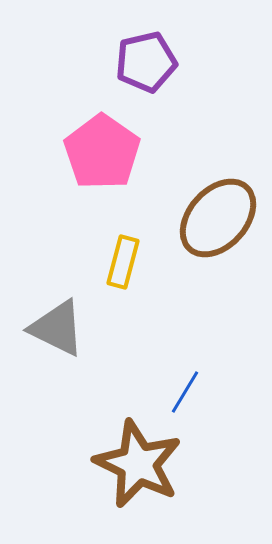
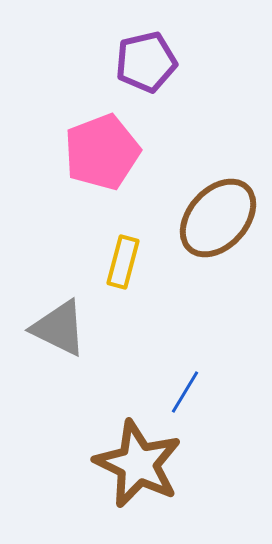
pink pentagon: rotated 16 degrees clockwise
gray triangle: moved 2 px right
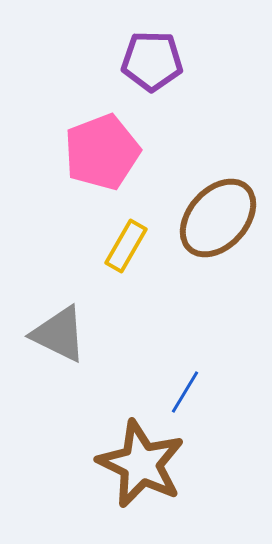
purple pentagon: moved 6 px right, 1 px up; rotated 14 degrees clockwise
yellow rectangle: moved 3 px right, 16 px up; rotated 15 degrees clockwise
gray triangle: moved 6 px down
brown star: moved 3 px right
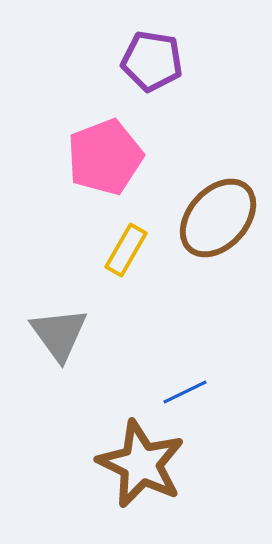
purple pentagon: rotated 8 degrees clockwise
pink pentagon: moved 3 px right, 5 px down
yellow rectangle: moved 4 px down
gray triangle: rotated 28 degrees clockwise
blue line: rotated 33 degrees clockwise
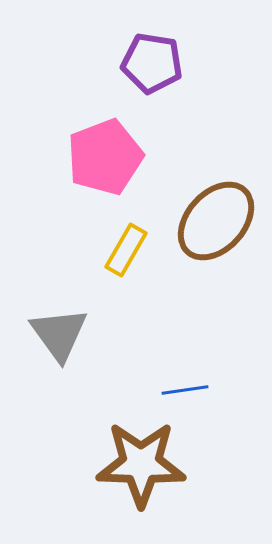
purple pentagon: moved 2 px down
brown ellipse: moved 2 px left, 3 px down
blue line: moved 2 px up; rotated 18 degrees clockwise
brown star: rotated 24 degrees counterclockwise
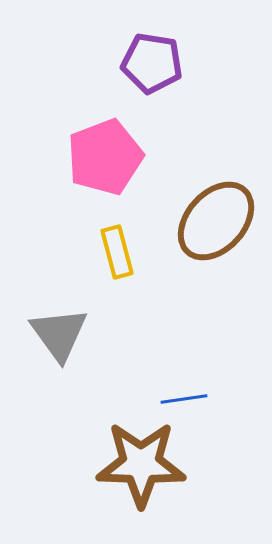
yellow rectangle: moved 9 px left, 2 px down; rotated 45 degrees counterclockwise
blue line: moved 1 px left, 9 px down
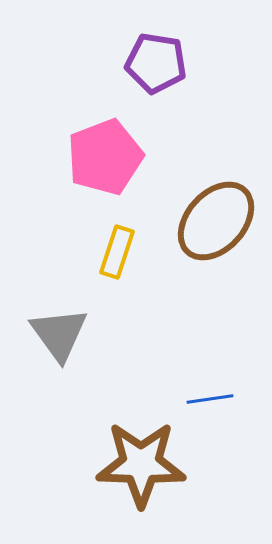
purple pentagon: moved 4 px right
yellow rectangle: rotated 33 degrees clockwise
blue line: moved 26 px right
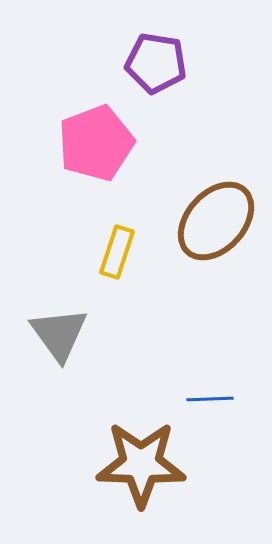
pink pentagon: moved 9 px left, 14 px up
blue line: rotated 6 degrees clockwise
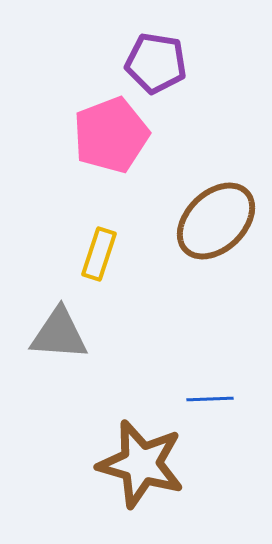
pink pentagon: moved 15 px right, 8 px up
brown ellipse: rotated 4 degrees clockwise
yellow rectangle: moved 18 px left, 2 px down
gray triangle: rotated 50 degrees counterclockwise
brown star: rotated 14 degrees clockwise
